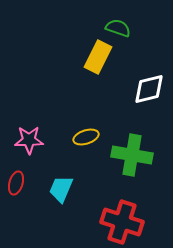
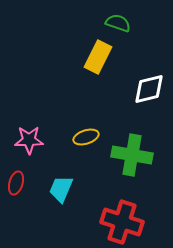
green semicircle: moved 5 px up
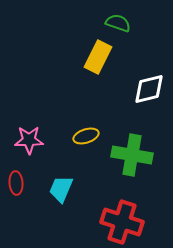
yellow ellipse: moved 1 px up
red ellipse: rotated 20 degrees counterclockwise
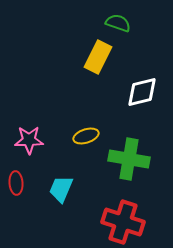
white diamond: moved 7 px left, 3 px down
green cross: moved 3 px left, 4 px down
red cross: moved 1 px right
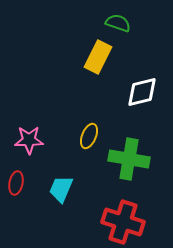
yellow ellipse: moved 3 px right; rotated 50 degrees counterclockwise
red ellipse: rotated 15 degrees clockwise
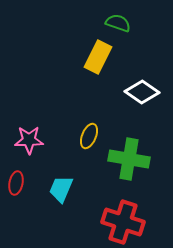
white diamond: rotated 48 degrees clockwise
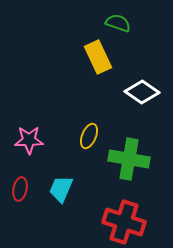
yellow rectangle: rotated 52 degrees counterclockwise
red ellipse: moved 4 px right, 6 px down
red cross: moved 1 px right
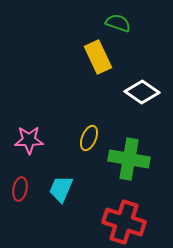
yellow ellipse: moved 2 px down
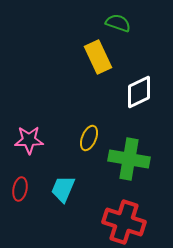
white diamond: moved 3 px left; rotated 60 degrees counterclockwise
cyan trapezoid: moved 2 px right
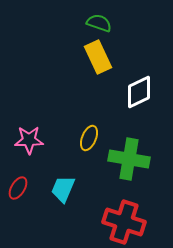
green semicircle: moved 19 px left
red ellipse: moved 2 px left, 1 px up; rotated 20 degrees clockwise
